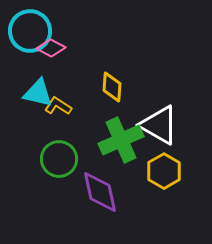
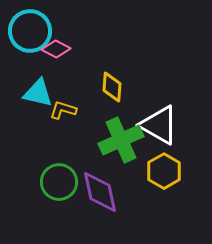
pink diamond: moved 5 px right, 1 px down
yellow L-shape: moved 5 px right, 4 px down; rotated 16 degrees counterclockwise
green circle: moved 23 px down
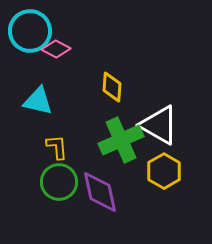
cyan triangle: moved 8 px down
yellow L-shape: moved 6 px left, 37 px down; rotated 68 degrees clockwise
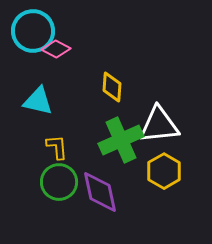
cyan circle: moved 3 px right
white triangle: rotated 36 degrees counterclockwise
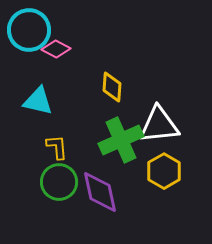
cyan circle: moved 4 px left, 1 px up
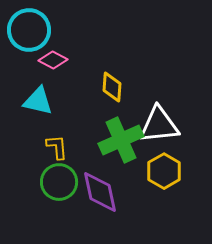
pink diamond: moved 3 px left, 11 px down
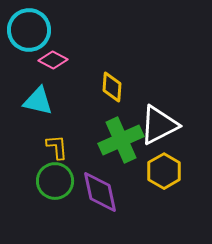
white triangle: rotated 21 degrees counterclockwise
green circle: moved 4 px left, 1 px up
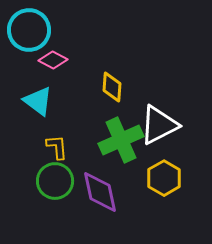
cyan triangle: rotated 24 degrees clockwise
yellow hexagon: moved 7 px down
